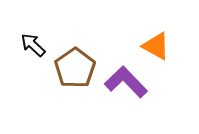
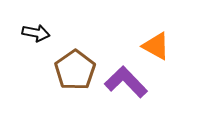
black arrow: moved 3 px right, 12 px up; rotated 148 degrees clockwise
brown pentagon: moved 2 px down
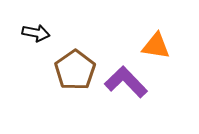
orange triangle: rotated 20 degrees counterclockwise
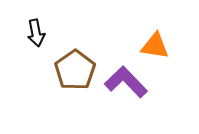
black arrow: rotated 68 degrees clockwise
orange triangle: moved 1 px left
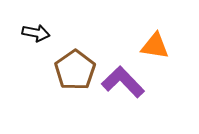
black arrow: rotated 68 degrees counterclockwise
purple L-shape: moved 3 px left
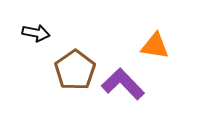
purple L-shape: moved 2 px down
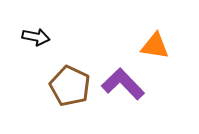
black arrow: moved 4 px down
brown pentagon: moved 5 px left, 16 px down; rotated 12 degrees counterclockwise
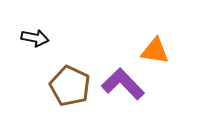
black arrow: moved 1 px left, 1 px down
orange triangle: moved 5 px down
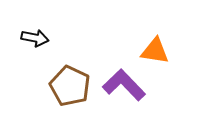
purple L-shape: moved 1 px right, 1 px down
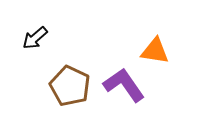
black arrow: rotated 128 degrees clockwise
purple L-shape: rotated 9 degrees clockwise
